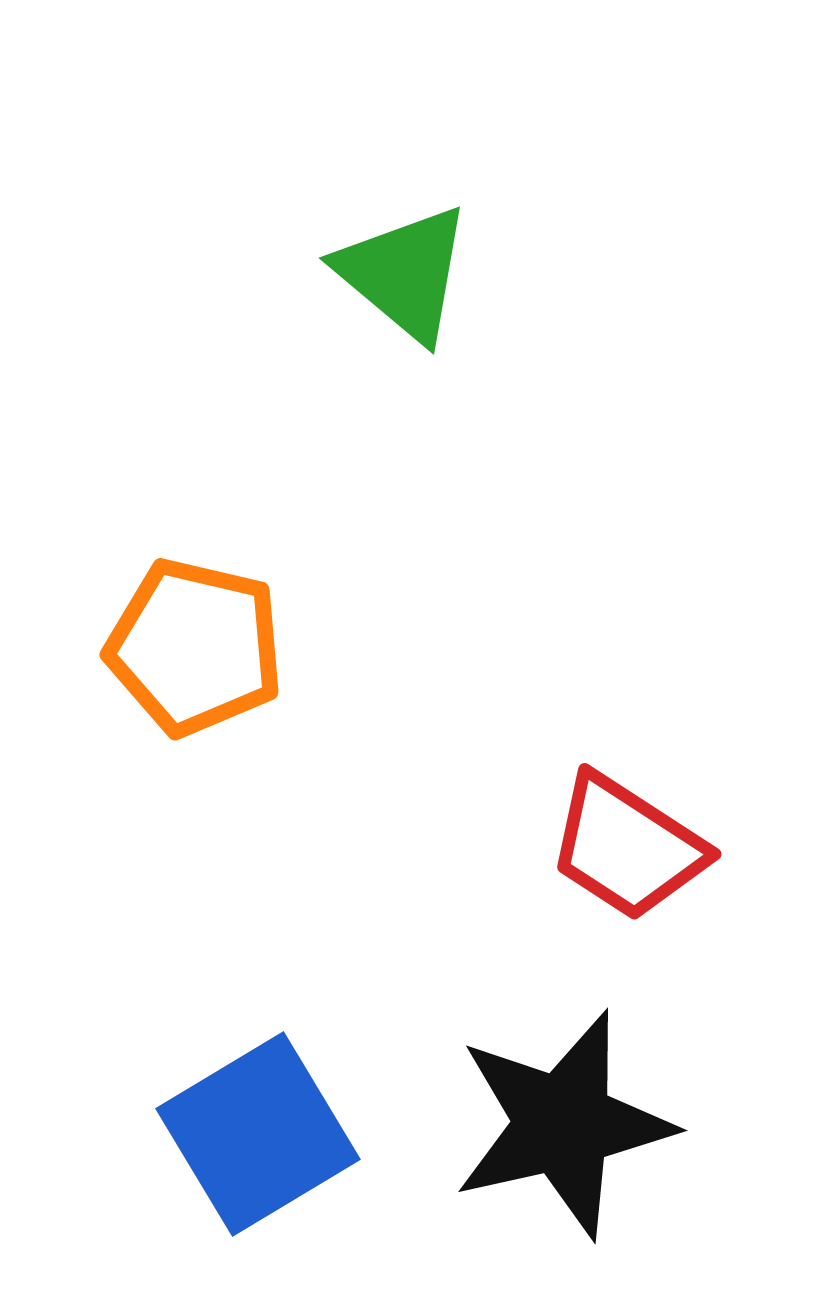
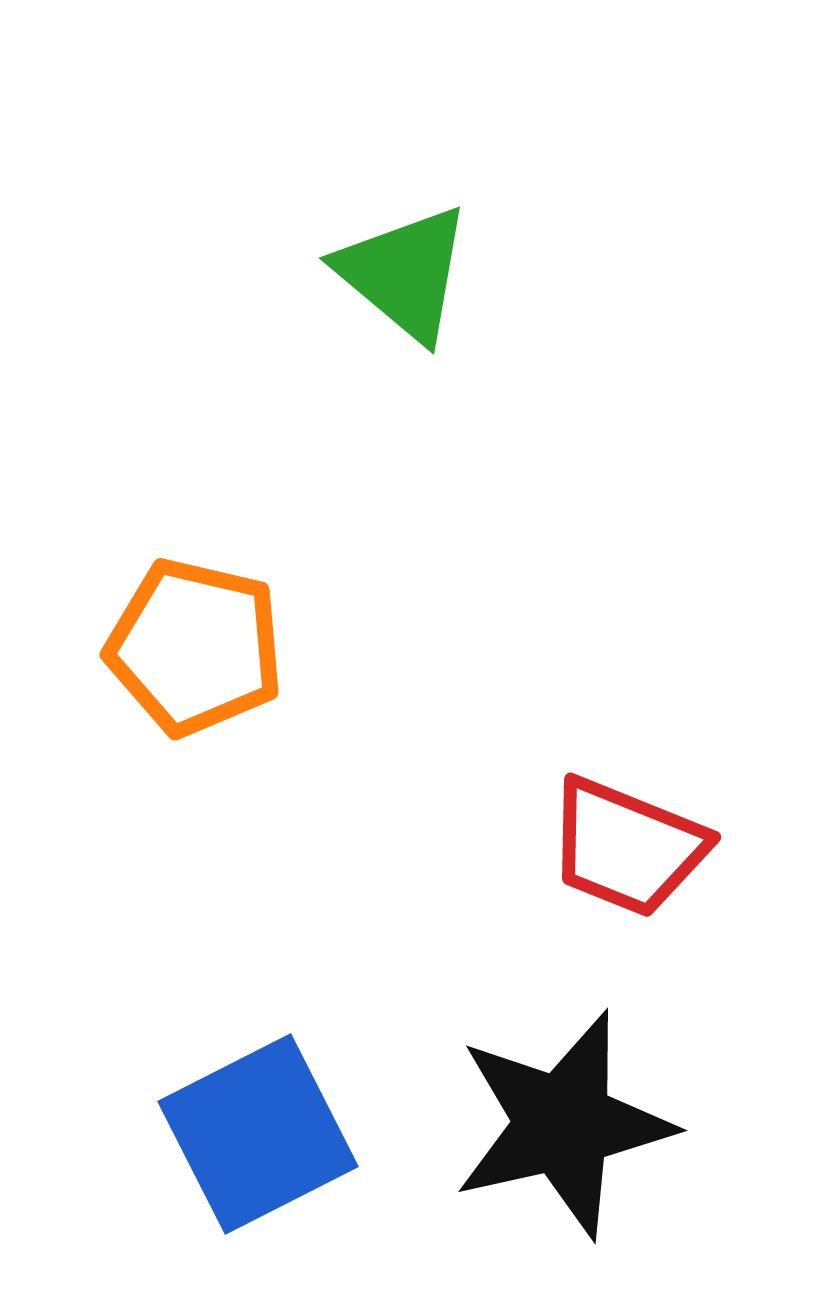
red trapezoid: rotated 11 degrees counterclockwise
blue square: rotated 4 degrees clockwise
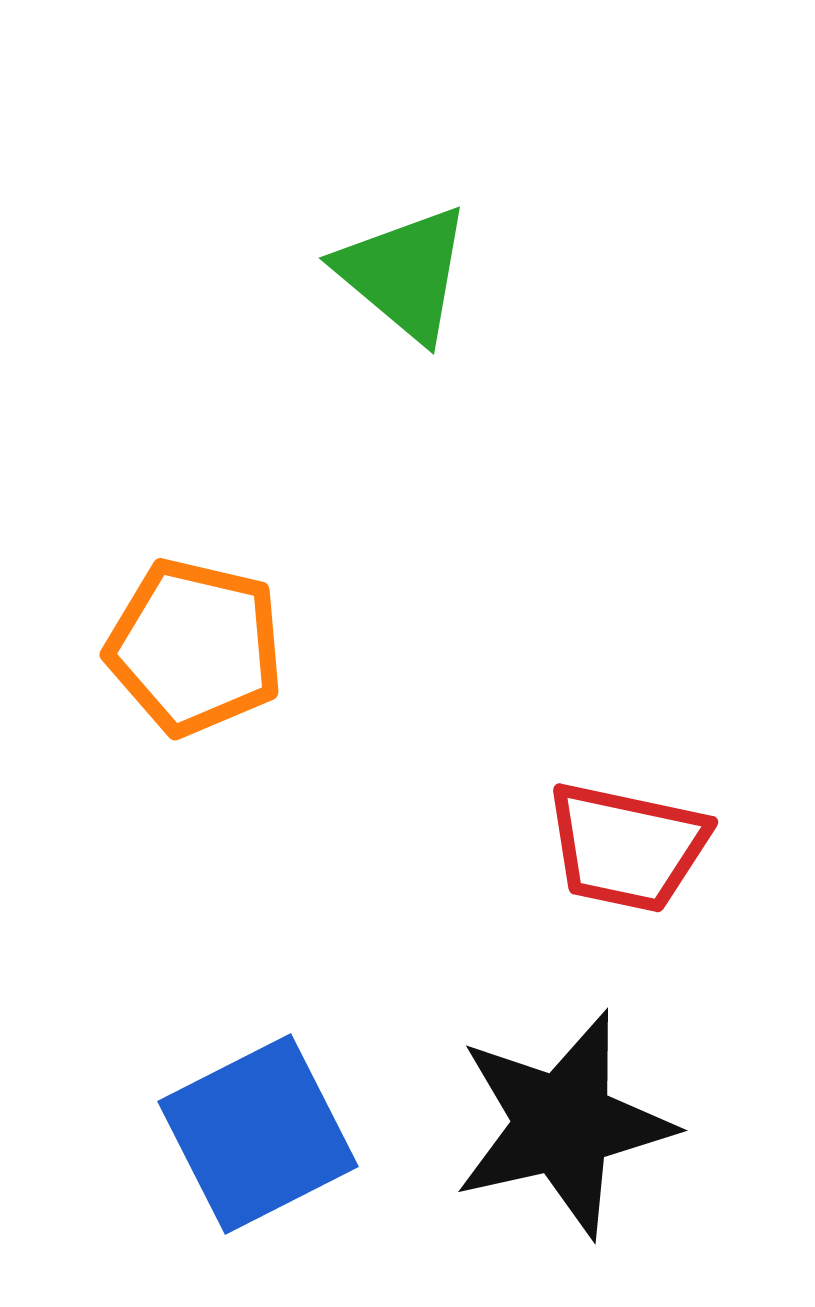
red trapezoid: rotated 10 degrees counterclockwise
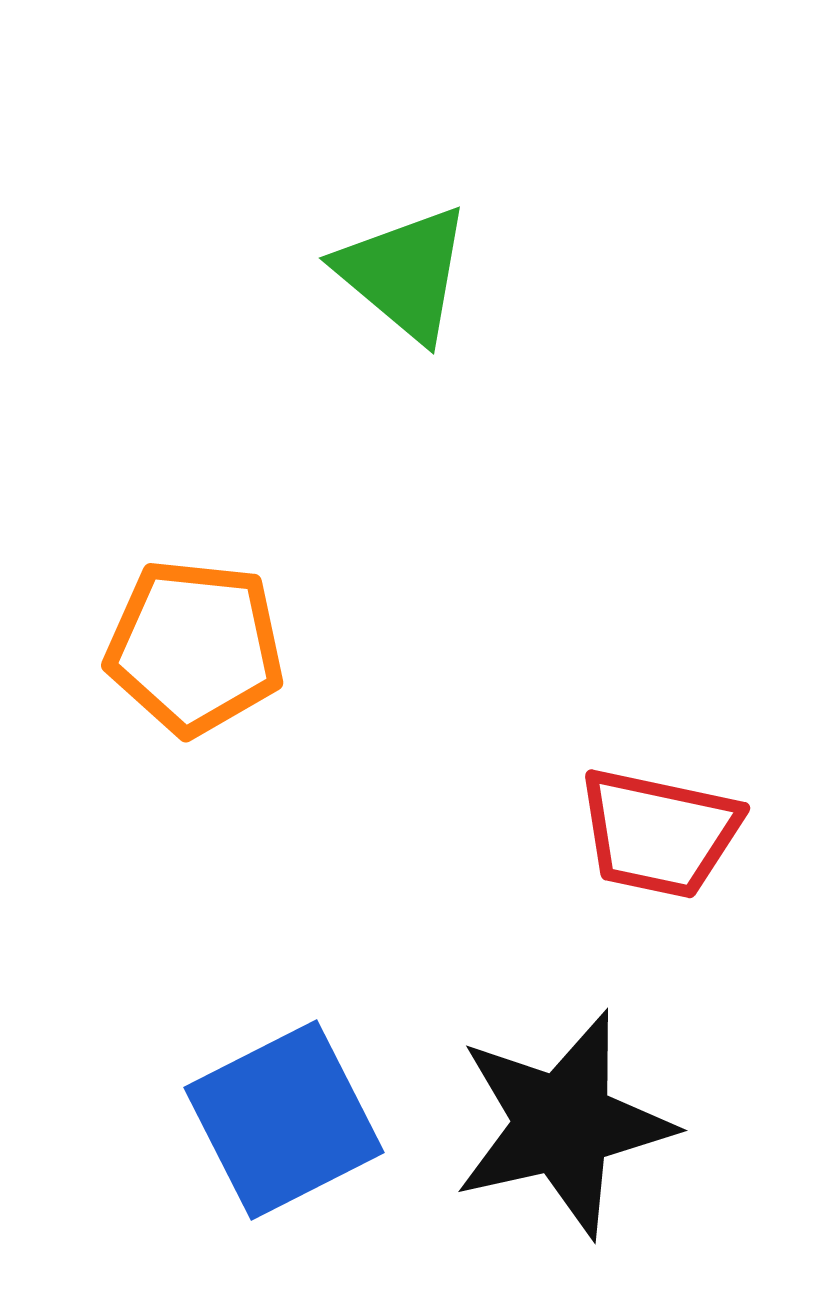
orange pentagon: rotated 7 degrees counterclockwise
red trapezoid: moved 32 px right, 14 px up
blue square: moved 26 px right, 14 px up
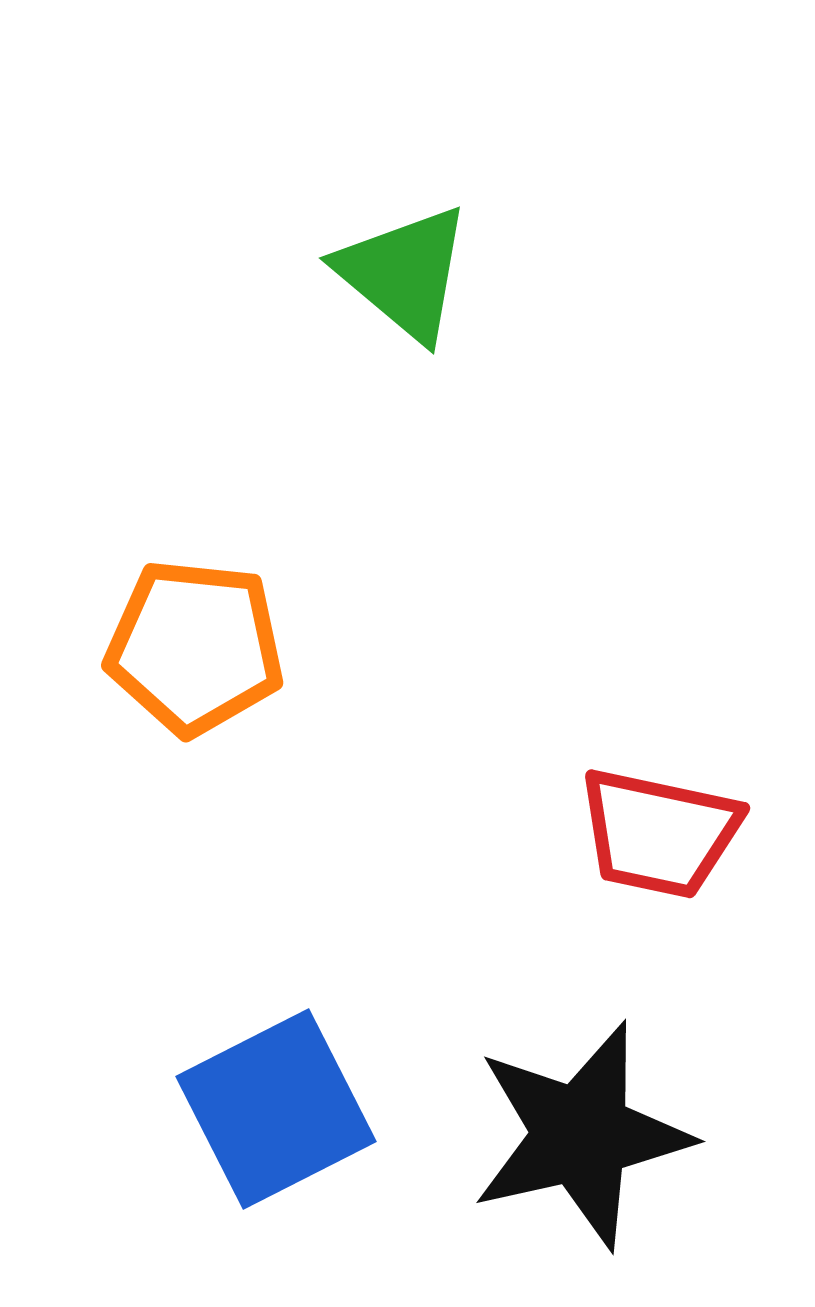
blue square: moved 8 px left, 11 px up
black star: moved 18 px right, 11 px down
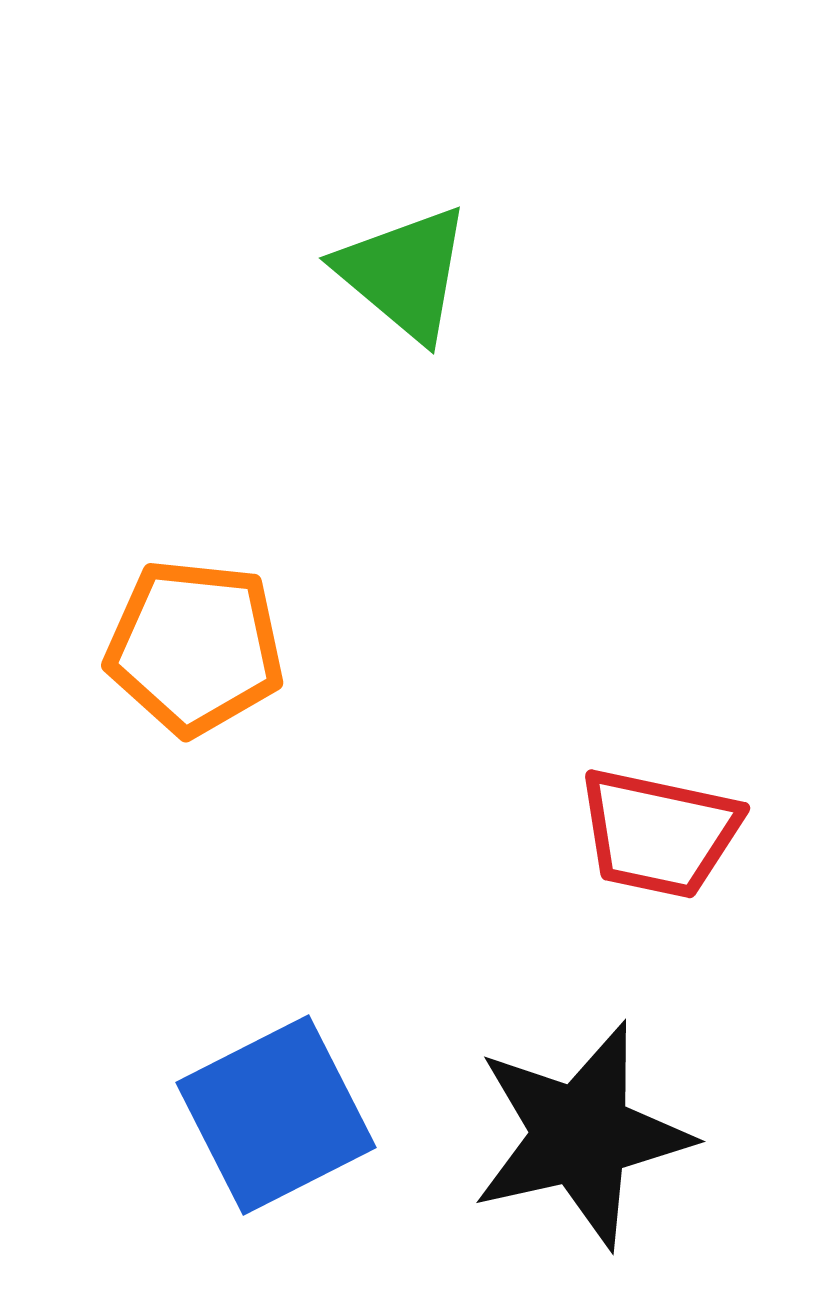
blue square: moved 6 px down
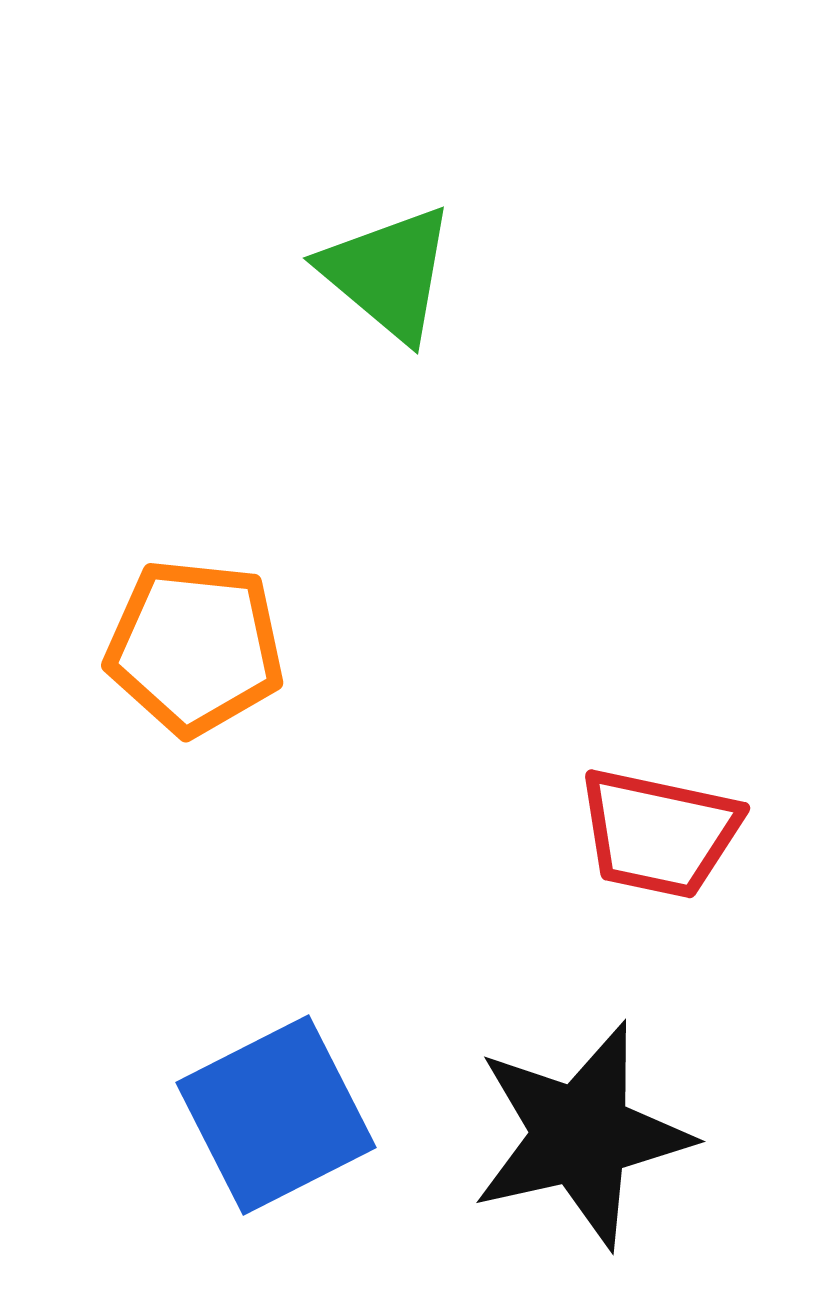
green triangle: moved 16 px left
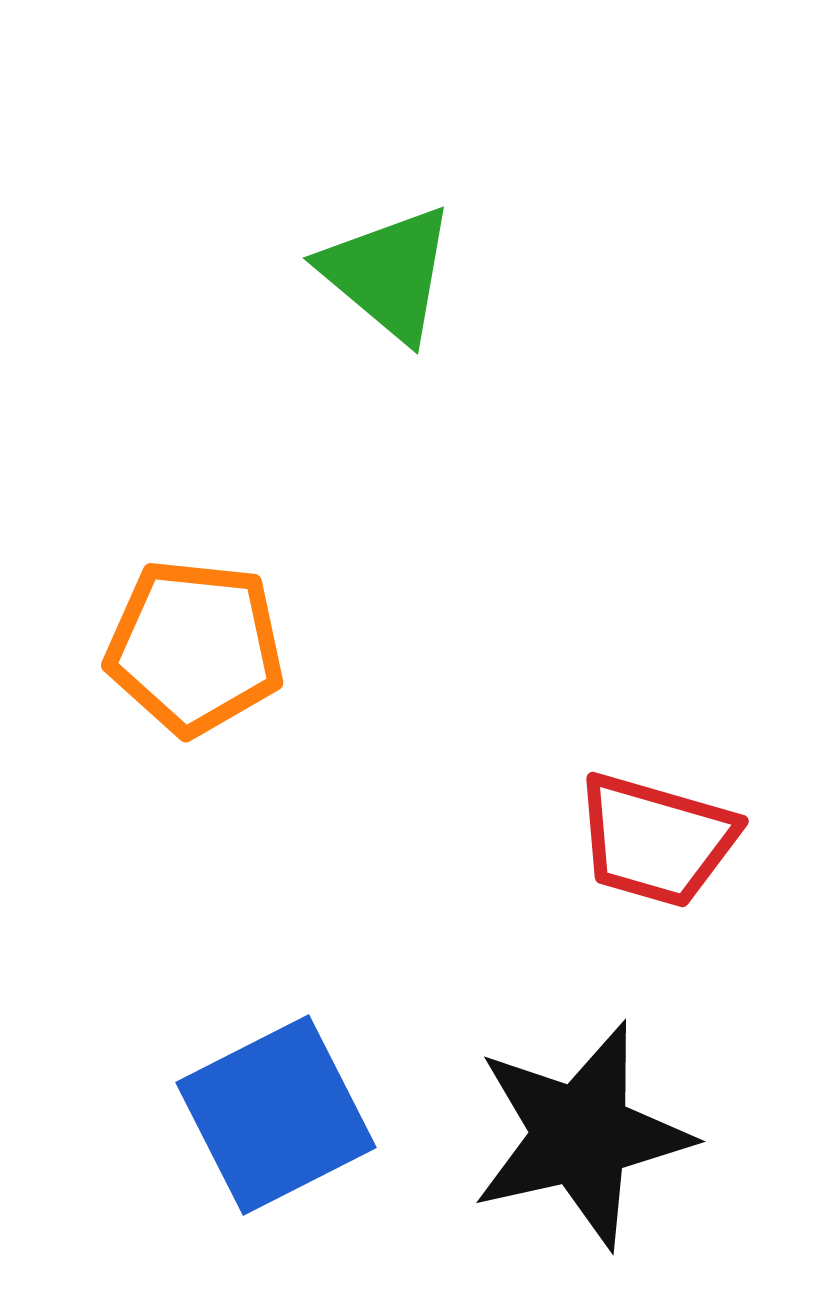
red trapezoid: moved 3 px left, 7 px down; rotated 4 degrees clockwise
